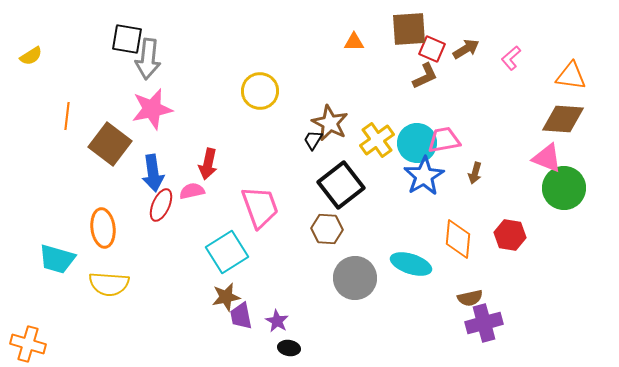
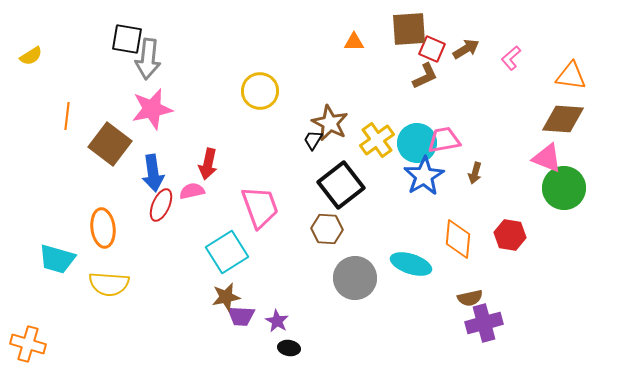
purple trapezoid at (241, 316): rotated 76 degrees counterclockwise
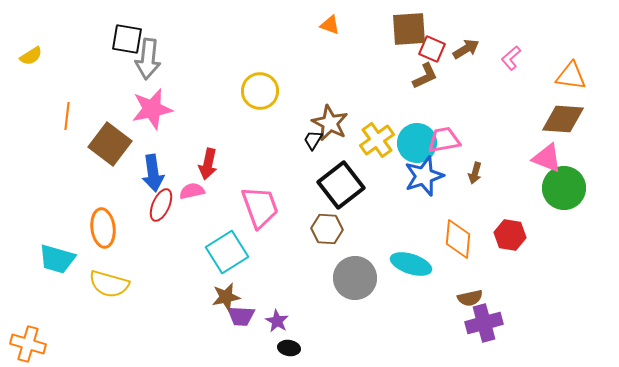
orange triangle at (354, 42): moved 24 px left, 17 px up; rotated 20 degrees clockwise
blue star at (424, 176): rotated 12 degrees clockwise
yellow semicircle at (109, 284): rotated 12 degrees clockwise
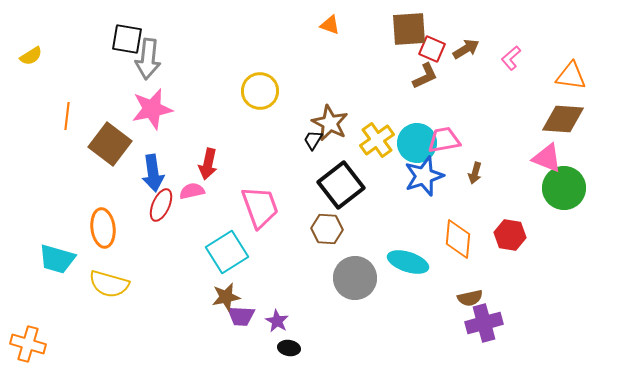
cyan ellipse at (411, 264): moved 3 px left, 2 px up
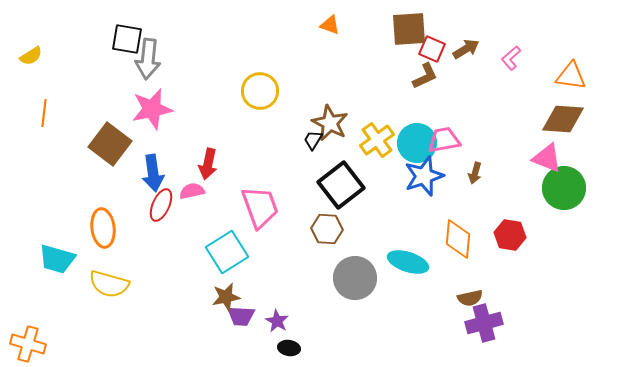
orange line at (67, 116): moved 23 px left, 3 px up
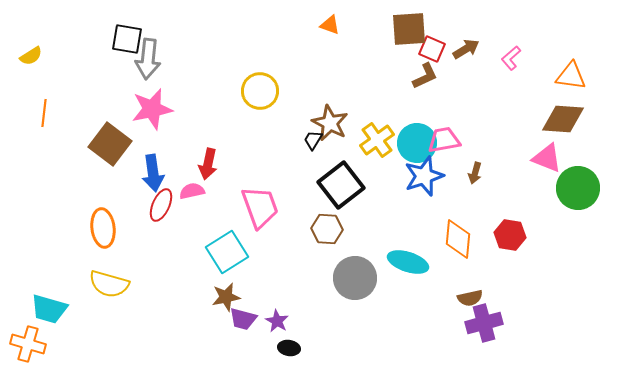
green circle at (564, 188): moved 14 px right
cyan trapezoid at (57, 259): moved 8 px left, 50 px down
purple trapezoid at (241, 316): moved 2 px right, 3 px down; rotated 12 degrees clockwise
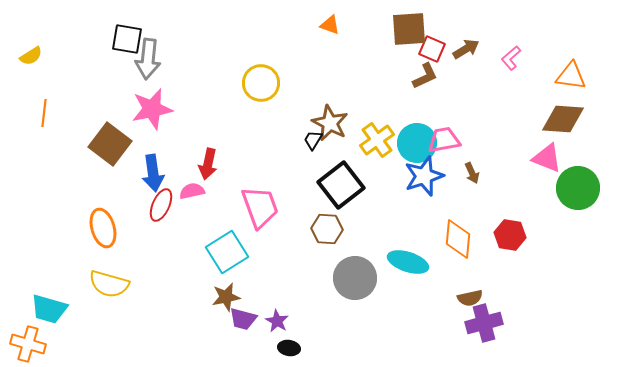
yellow circle at (260, 91): moved 1 px right, 8 px up
brown arrow at (475, 173): moved 3 px left; rotated 40 degrees counterclockwise
orange ellipse at (103, 228): rotated 9 degrees counterclockwise
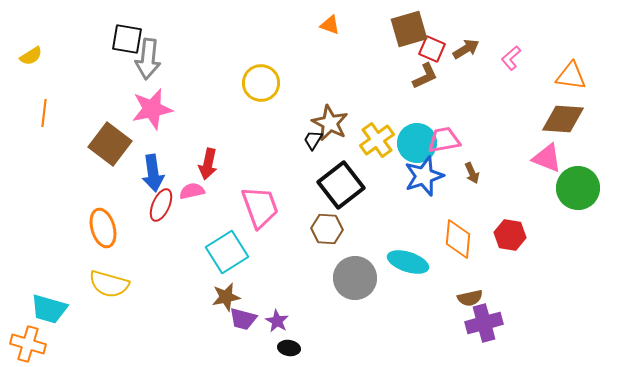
brown square at (409, 29): rotated 12 degrees counterclockwise
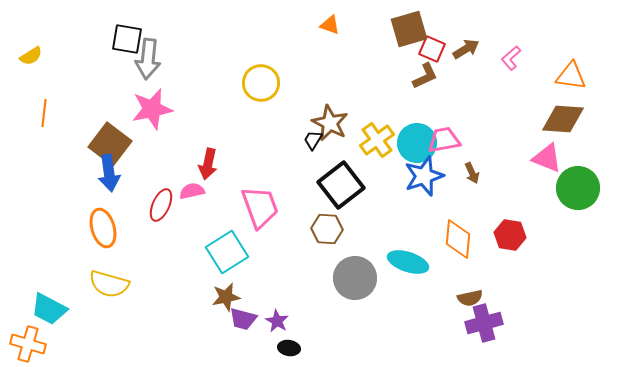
blue arrow at (153, 173): moved 44 px left
cyan trapezoid at (49, 309): rotated 12 degrees clockwise
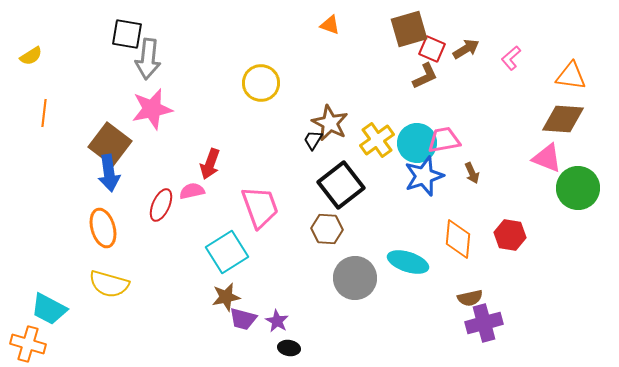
black square at (127, 39): moved 5 px up
red arrow at (208, 164): moved 2 px right; rotated 8 degrees clockwise
